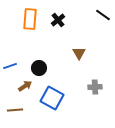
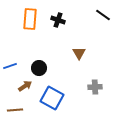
black cross: rotated 32 degrees counterclockwise
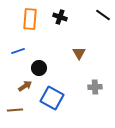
black cross: moved 2 px right, 3 px up
blue line: moved 8 px right, 15 px up
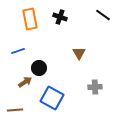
orange rectangle: rotated 15 degrees counterclockwise
brown arrow: moved 4 px up
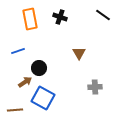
blue square: moved 9 px left
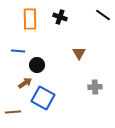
orange rectangle: rotated 10 degrees clockwise
blue line: rotated 24 degrees clockwise
black circle: moved 2 px left, 3 px up
brown arrow: moved 1 px down
brown line: moved 2 px left, 2 px down
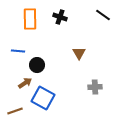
brown line: moved 2 px right, 1 px up; rotated 14 degrees counterclockwise
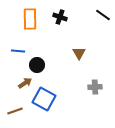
blue square: moved 1 px right, 1 px down
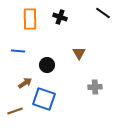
black line: moved 2 px up
black circle: moved 10 px right
blue square: rotated 10 degrees counterclockwise
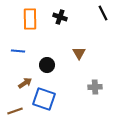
black line: rotated 28 degrees clockwise
